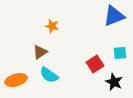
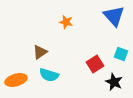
blue triangle: rotated 50 degrees counterclockwise
orange star: moved 14 px right, 4 px up
cyan square: moved 1 px right, 1 px down; rotated 24 degrees clockwise
cyan semicircle: rotated 18 degrees counterclockwise
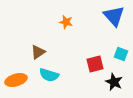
brown triangle: moved 2 px left
red square: rotated 18 degrees clockwise
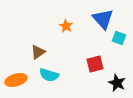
blue triangle: moved 11 px left, 3 px down
orange star: moved 4 px down; rotated 16 degrees clockwise
cyan square: moved 2 px left, 16 px up
black star: moved 3 px right, 1 px down
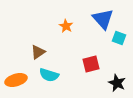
red square: moved 4 px left
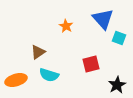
black star: moved 2 px down; rotated 18 degrees clockwise
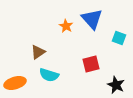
blue triangle: moved 11 px left
orange ellipse: moved 1 px left, 3 px down
black star: moved 1 px left; rotated 18 degrees counterclockwise
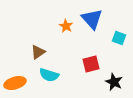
black star: moved 2 px left, 3 px up
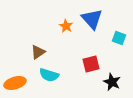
black star: moved 2 px left
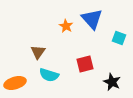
brown triangle: rotated 21 degrees counterclockwise
red square: moved 6 px left
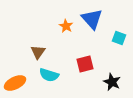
orange ellipse: rotated 10 degrees counterclockwise
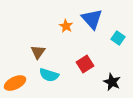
cyan square: moved 1 px left; rotated 16 degrees clockwise
red square: rotated 18 degrees counterclockwise
